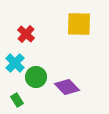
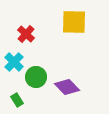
yellow square: moved 5 px left, 2 px up
cyan cross: moved 1 px left, 1 px up
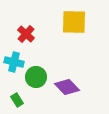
cyan cross: rotated 30 degrees counterclockwise
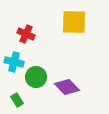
red cross: rotated 18 degrees counterclockwise
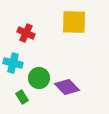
red cross: moved 1 px up
cyan cross: moved 1 px left, 1 px down
green circle: moved 3 px right, 1 px down
green rectangle: moved 5 px right, 3 px up
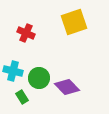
yellow square: rotated 20 degrees counterclockwise
cyan cross: moved 8 px down
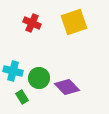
red cross: moved 6 px right, 10 px up
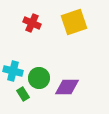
purple diamond: rotated 45 degrees counterclockwise
green rectangle: moved 1 px right, 3 px up
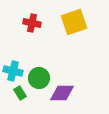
red cross: rotated 12 degrees counterclockwise
purple diamond: moved 5 px left, 6 px down
green rectangle: moved 3 px left, 1 px up
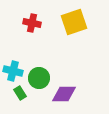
purple diamond: moved 2 px right, 1 px down
